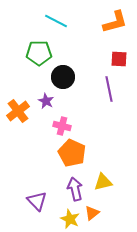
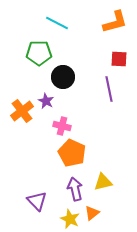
cyan line: moved 1 px right, 2 px down
orange cross: moved 4 px right
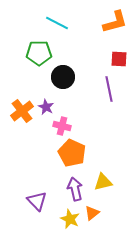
purple star: moved 6 px down
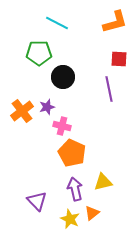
purple star: moved 1 px right; rotated 28 degrees clockwise
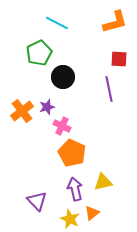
green pentagon: rotated 25 degrees counterclockwise
pink cross: rotated 12 degrees clockwise
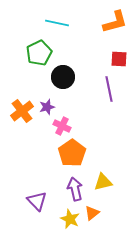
cyan line: rotated 15 degrees counterclockwise
orange pentagon: rotated 12 degrees clockwise
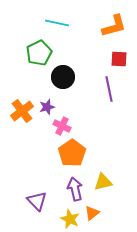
orange L-shape: moved 1 px left, 4 px down
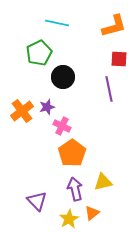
yellow star: moved 1 px left; rotated 18 degrees clockwise
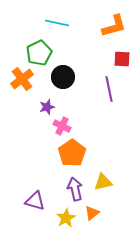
red square: moved 3 px right
orange cross: moved 32 px up
purple triangle: moved 2 px left; rotated 30 degrees counterclockwise
yellow star: moved 3 px left, 1 px up
